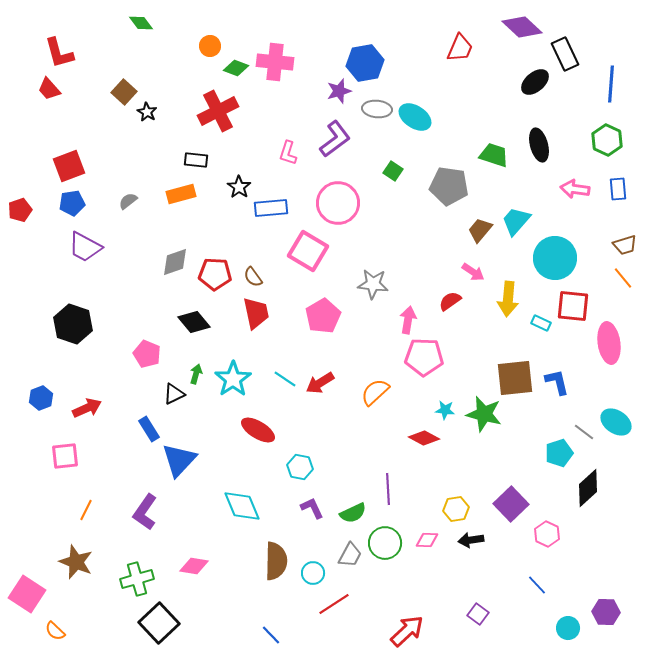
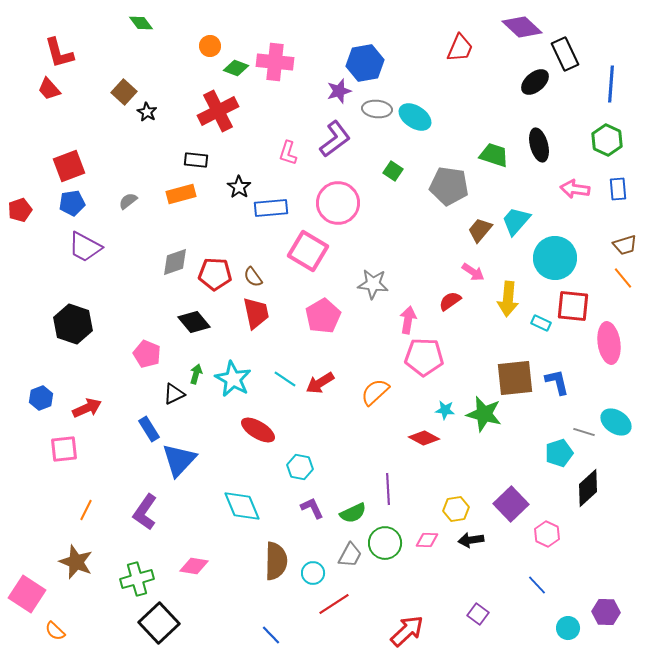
cyan star at (233, 379): rotated 9 degrees counterclockwise
gray line at (584, 432): rotated 20 degrees counterclockwise
pink square at (65, 456): moved 1 px left, 7 px up
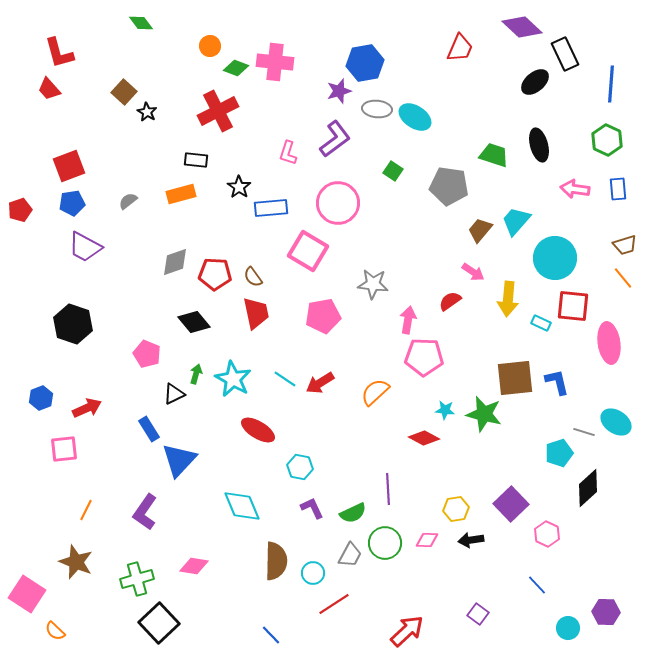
pink pentagon at (323, 316): rotated 20 degrees clockwise
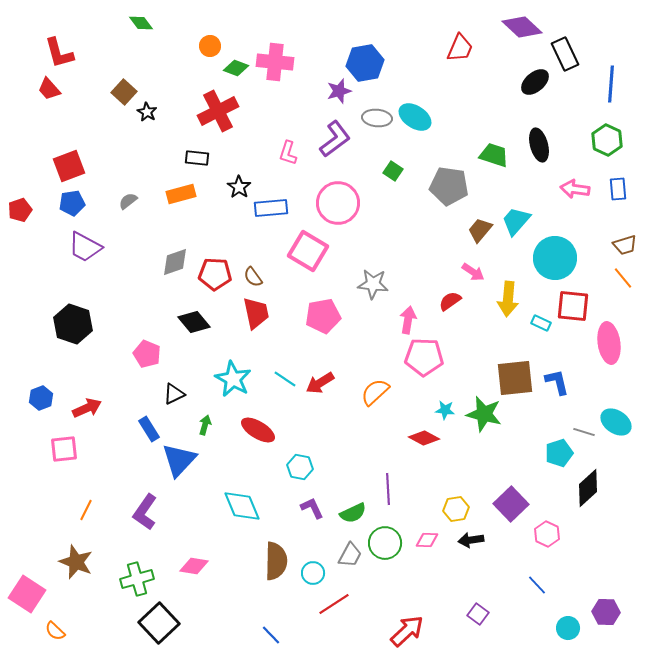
gray ellipse at (377, 109): moved 9 px down
black rectangle at (196, 160): moved 1 px right, 2 px up
green arrow at (196, 374): moved 9 px right, 51 px down
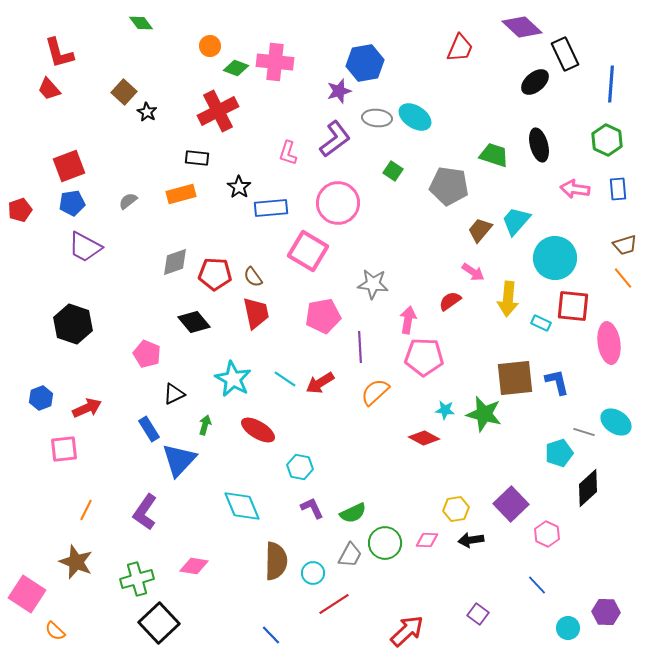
purple line at (388, 489): moved 28 px left, 142 px up
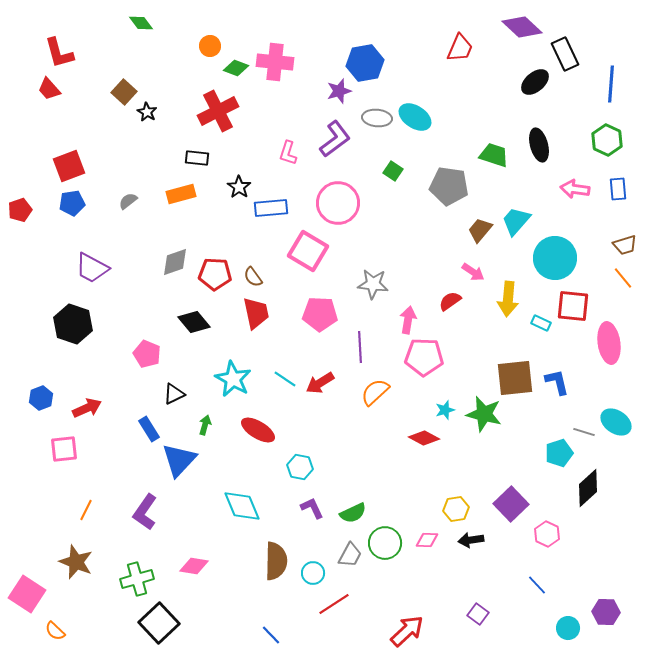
purple trapezoid at (85, 247): moved 7 px right, 21 px down
pink pentagon at (323, 316): moved 3 px left, 2 px up; rotated 12 degrees clockwise
cyan star at (445, 410): rotated 24 degrees counterclockwise
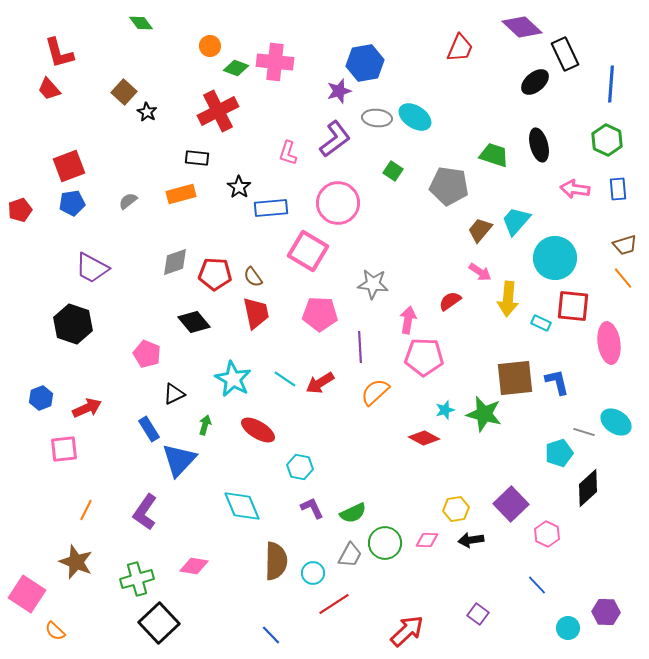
pink arrow at (473, 272): moved 7 px right
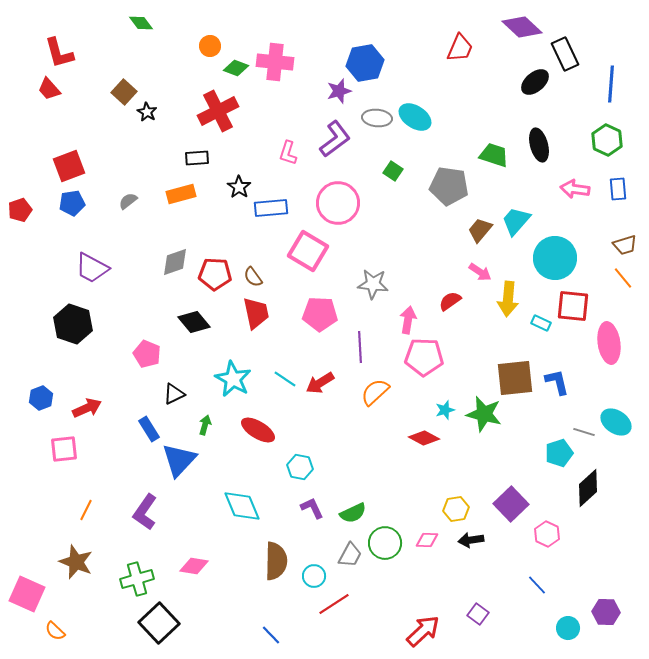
black rectangle at (197, 158): rotated 10 degrees counterclockwise
cyan circle at (313, 573): moved 1 px right, 3 px down
pink square at (27, 594): rotated 9 degrees counterclockwise
red arrow at (407, 631): moved 16 px right
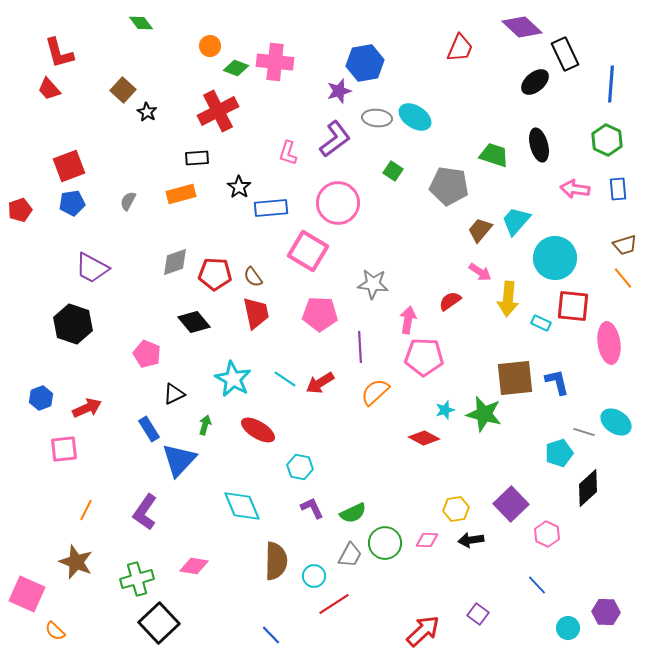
brown square at (124, 92): moved 1 px left, 2 px up
gray semicircle at (128, 201): rotated 24 degrees counterclockwise
